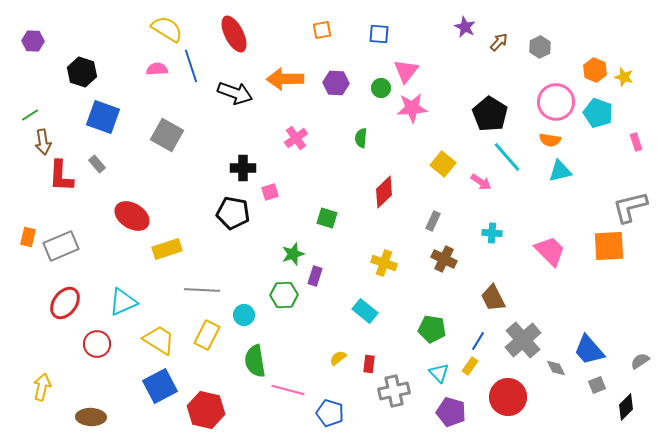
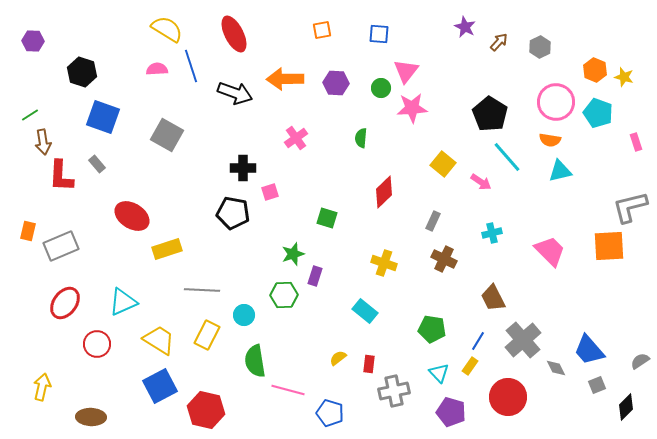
cyan cross at (492, 233): rotated 18 degrees counterclockwise
orange rectangle at (28, 237): moved 6 px up
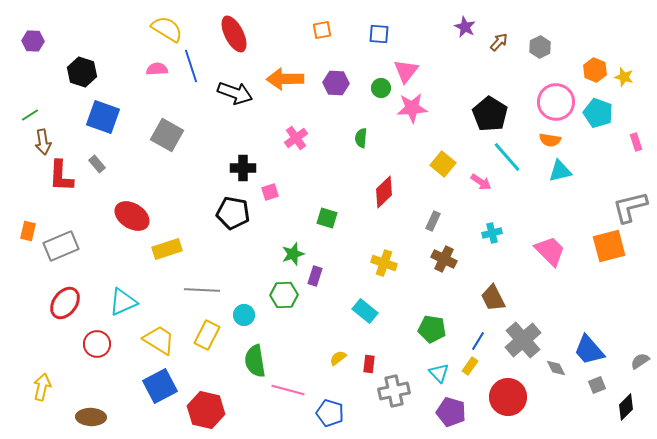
orange square at (609, 246): rotated 12 degrees counterclockwise
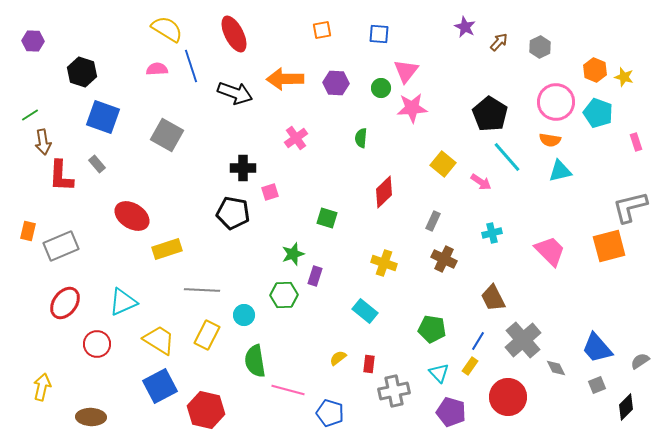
blue trapezoid at (589, 350): moved 8 px right, 2 px up
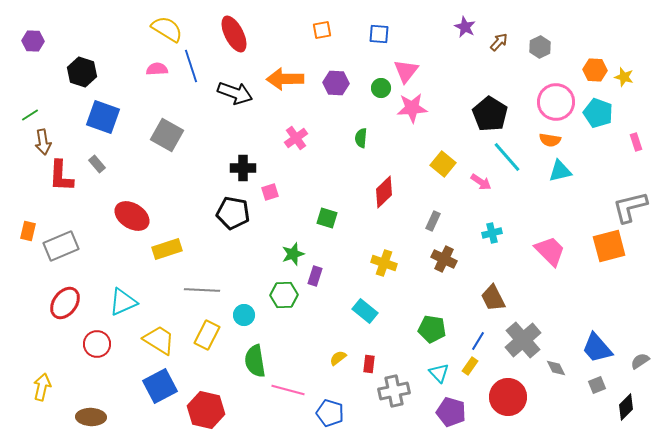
orange hexagon at (595, 70): rotated 20 degrees counterclockwise
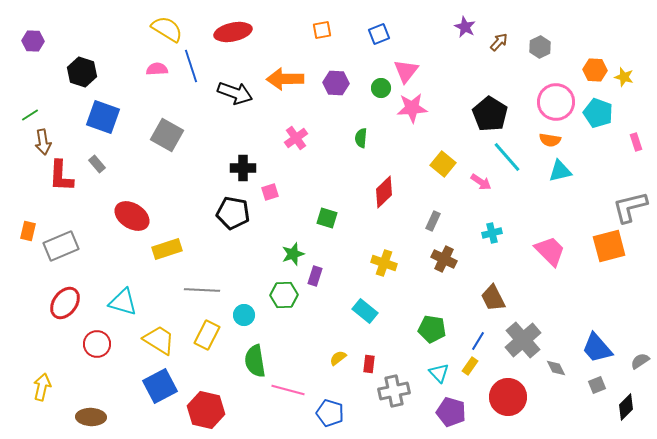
red ellipse at (234, 34): moved 1 px left, 2 px up; rotated 75 degrees counterclockwise
blue square at (379, 34): rotated 25 degrees counterclockwise
cyan triangle at (123, 302): rotated 40 degrees clockwise
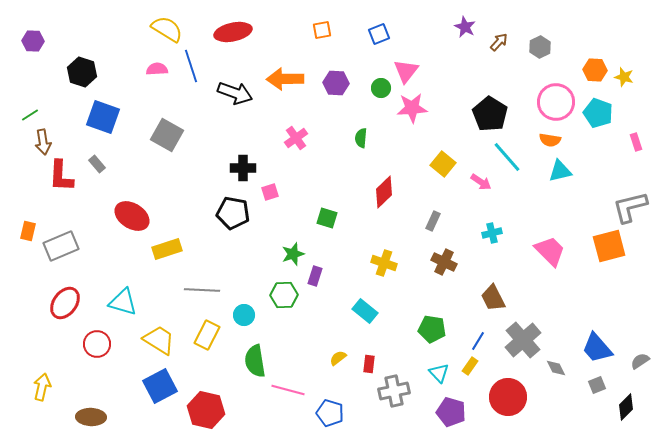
brown cross at (444, 259): moved 3 px down
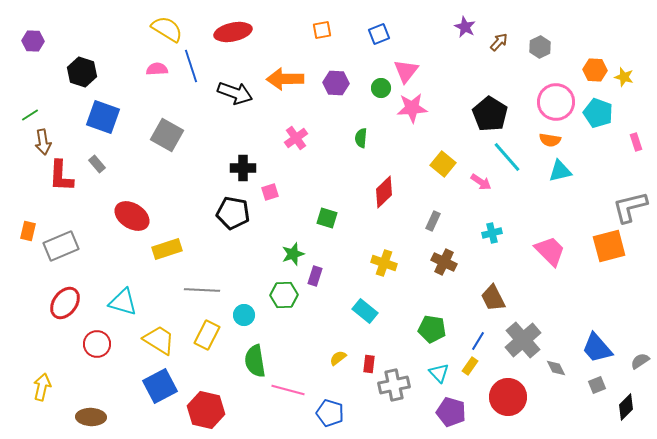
gray cross at (394, 391): moved 6 px up
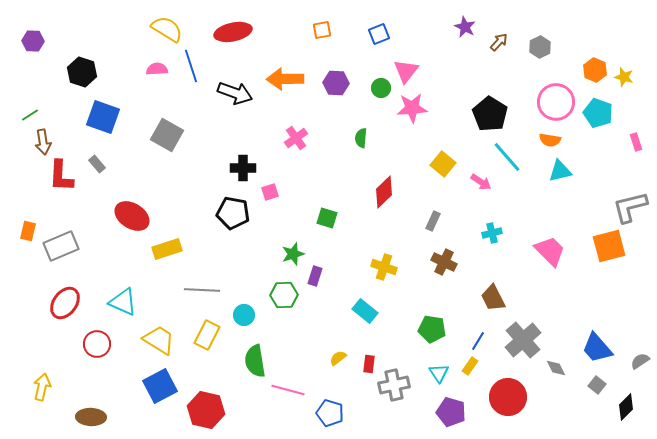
orange hexagon at (595, 70): rotated 20 degrees clockwise
yellow cross at (384, 263): moved 4 px down
cyan triangle at (123, 302): rotated 8 degrees clockwise
cyan triangle at (439, 373): rotated 10 degrees clockwise
gray square at (597, 385): rotated 30 degrees counterclockwise
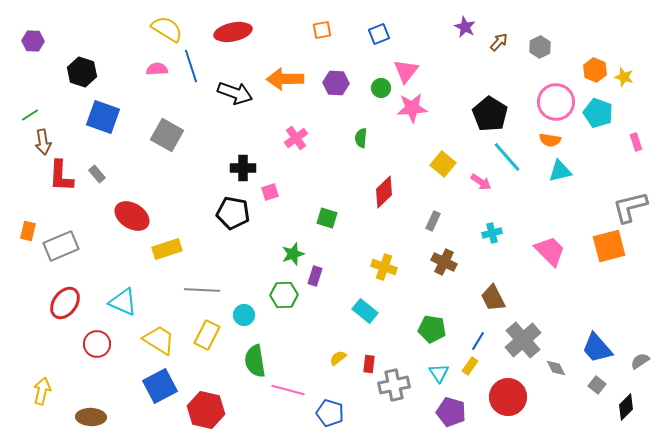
gray rectangle at (97, 164): moved 10 px down
yellow arrow at (42, 387): moved 4 px down
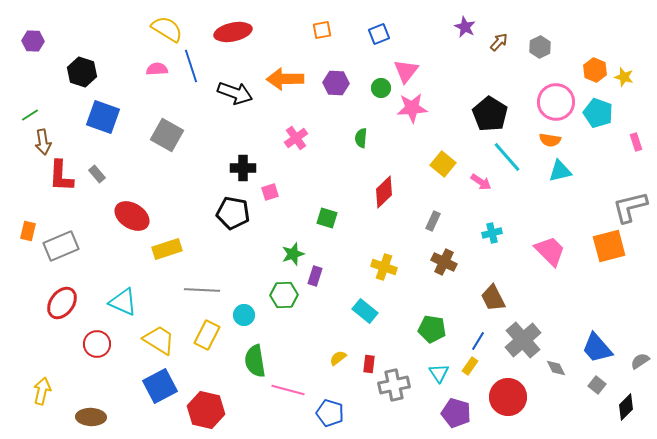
red ellipse at (65, 303): moved 3 px left
purple pentagon at (451, 412): moved 5 px right, 1 px down
